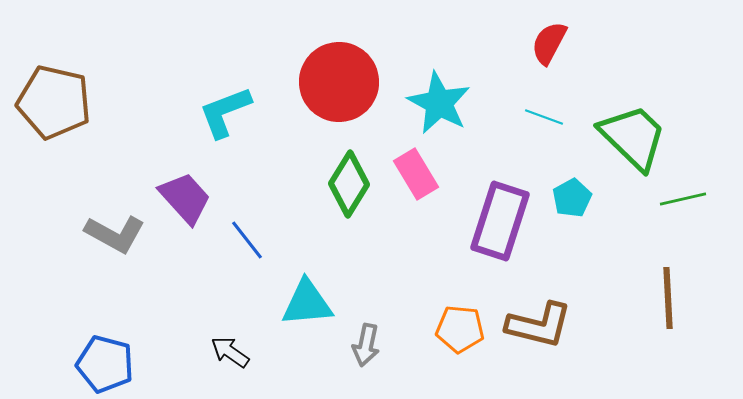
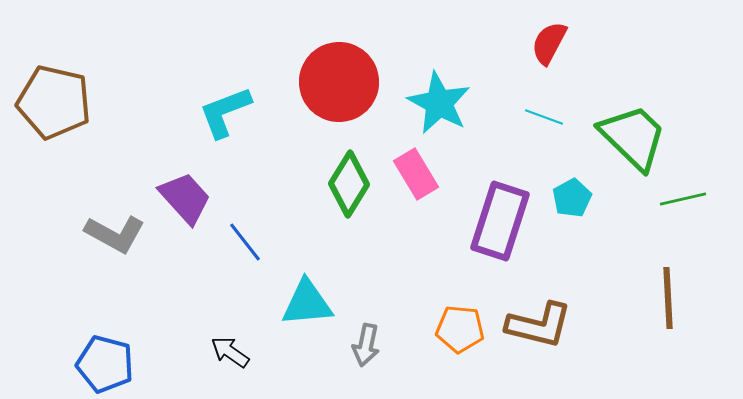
blue line: moved 2 px left, 2 px down
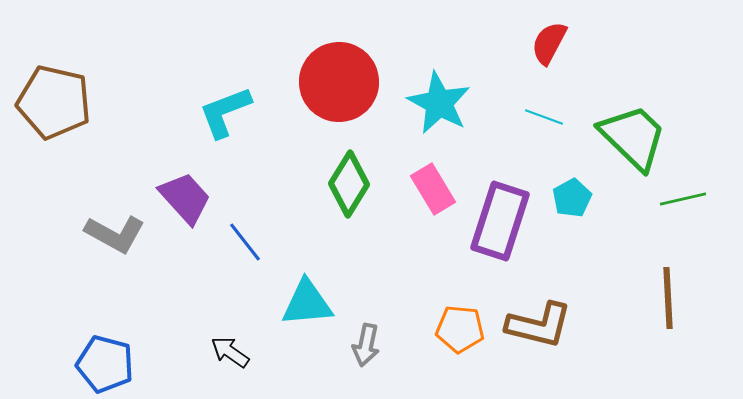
pink rectangle: moved 17 px right, 15 px down
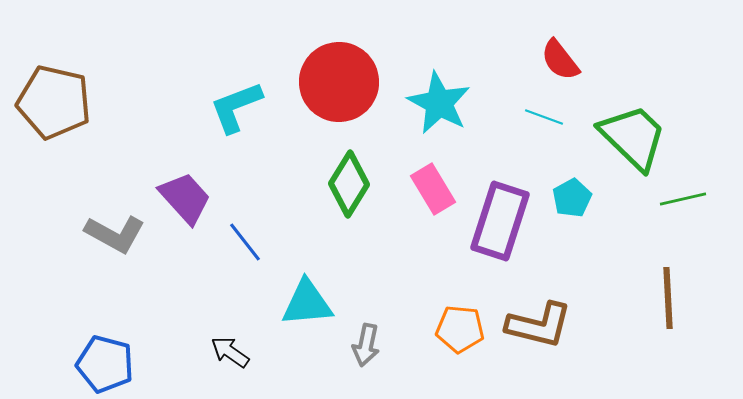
red semicircle: moved 11 px right, 17 px down; rotated 66 degrees counterclockwise
cyan L-shape: moved 11 px right, 5 px up
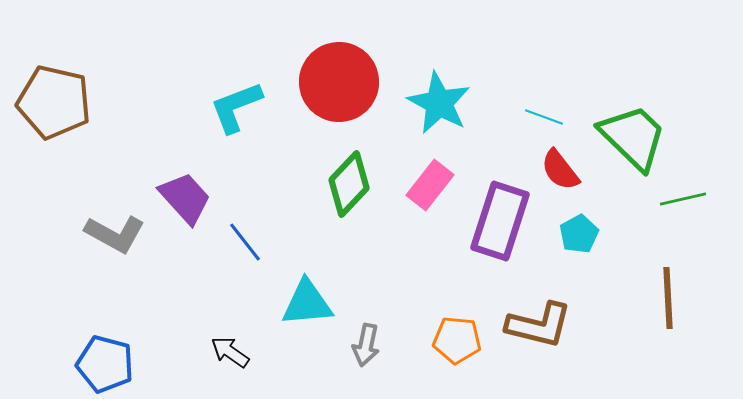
red semicircle: moved 110 px down
green diamond: rotated 12 degrees clockwise
pink rectangle: moved 3 px left, 4 px up; rotated 69 degrees clockwise
cyan pentagon: moved 7 px right, 36 px down
orange pentagon: moved 3 px left, 11 px down
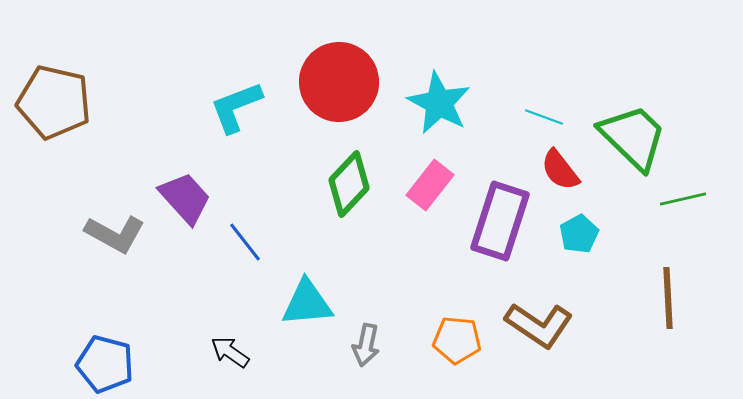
brown L-shape: rotated 20 degrees clockwise
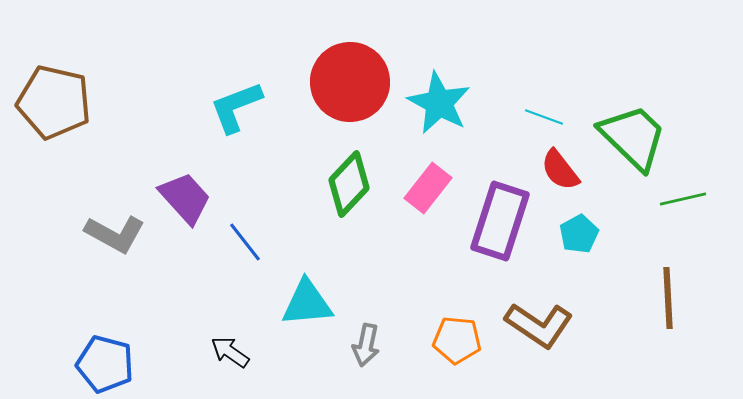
red circle: moved 11 px right
pink rectangle: moved 2 px left, 3 px down
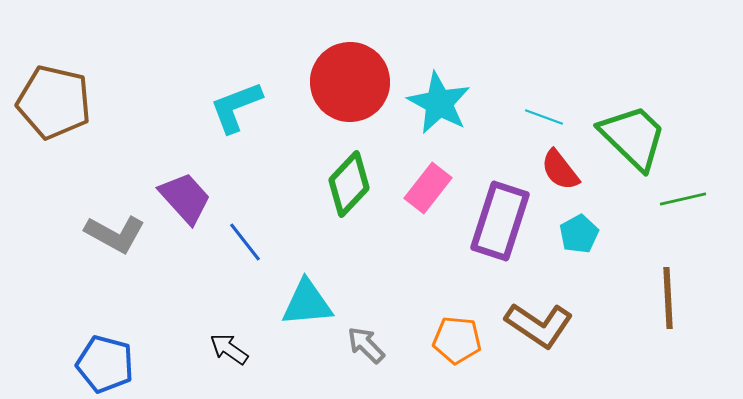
gray arrow: rotated 123 degrees clockwise
black arrow: moved 1 px left, 3 px up
